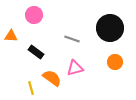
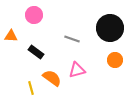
orange circle: moved 2 px up
pink triangle: moved 2 px right, 2 px down
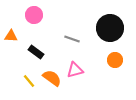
pink triangle: moved 2 px left
yellow line: moved 2 px left, 7 px up; rotated 24 degrees counterclockwise
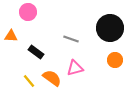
pink circle: moved 6 px left, 3 px up
gray line: moved 1 px left
pink triangle: moved 2 px up
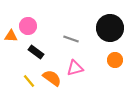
pink circle: moved 14 px down
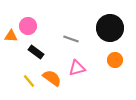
pink triangle: moved 2 px right
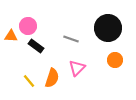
black circle: moved 2 px left
black rectangle: moved 6 px up
pink triangle: rotated 30 degrees counterclockwise
orange semicircle: rotated 72 degrees clockwise
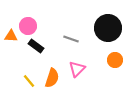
pink triangle: moved 1 px down
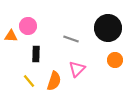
black rectangle: moved 8 px down; rotated 56 degrees clockwise
orange semicircle: moved 2 px right, 3 px down
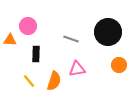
black circle: moved 4 px down
orange triangle: moved 1 px left, 4 px down
orange circle: moved 4 px right, 5 px down
pink triangle: rotated 36 degrees clockwise
